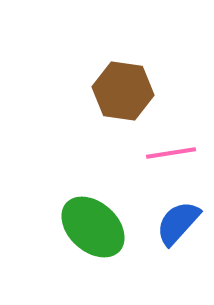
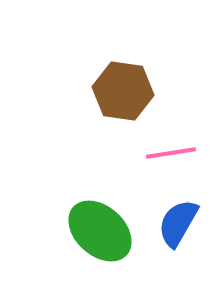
blue semicircle: rotated 12 degrees counterclockwise
green ellipse: moved 7 px right, 4 px down
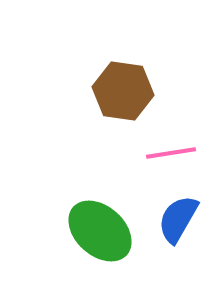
blue semicircle: moved 4 px up
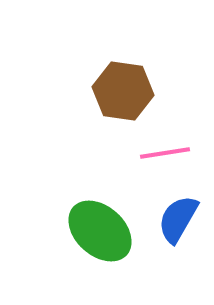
pink line: moved 6 px left
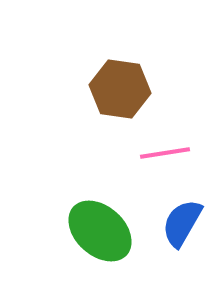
brown hexagon: moved 3 px left, 2 px up
blue semicircle: moved 4 px right, 4 px down
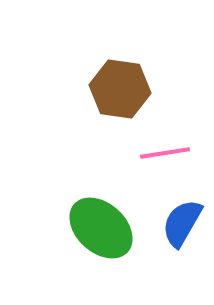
green ellipse: moved 1 px right, 3 px up
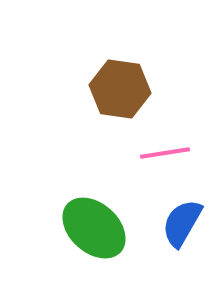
green ellipse: moved 7 px left
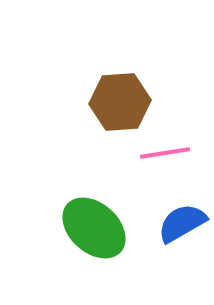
brown hexagon: moved 13 px down; rotated 12 degrees counterclockwise
blue semicircle: rotated 30 degrees clockwise
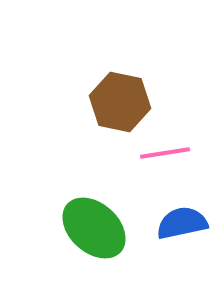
brown hexagon: rotated 16 degrees clockwise
blue semicircle: rotated 18 degrees clockwise
